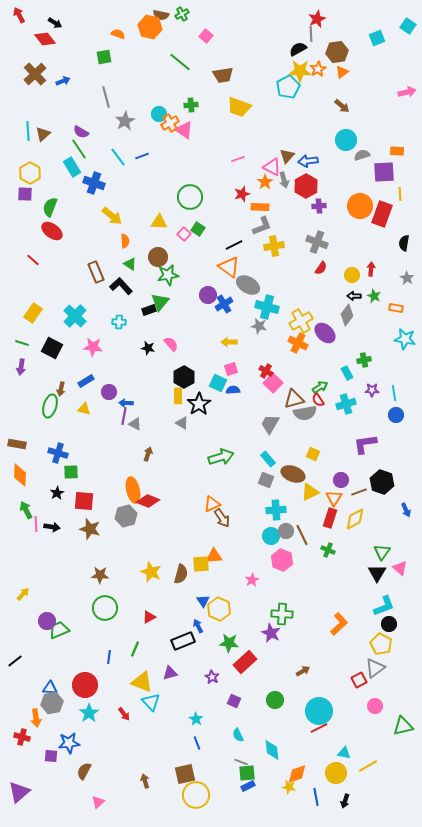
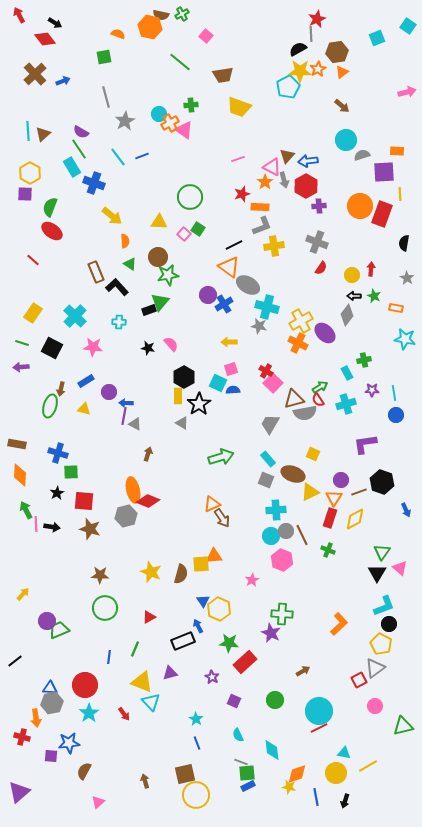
black L-shape at (121, 286): moved 4 px left, 1 px down
purple arrow at (21, 367): rotated 77 degrees clockwise
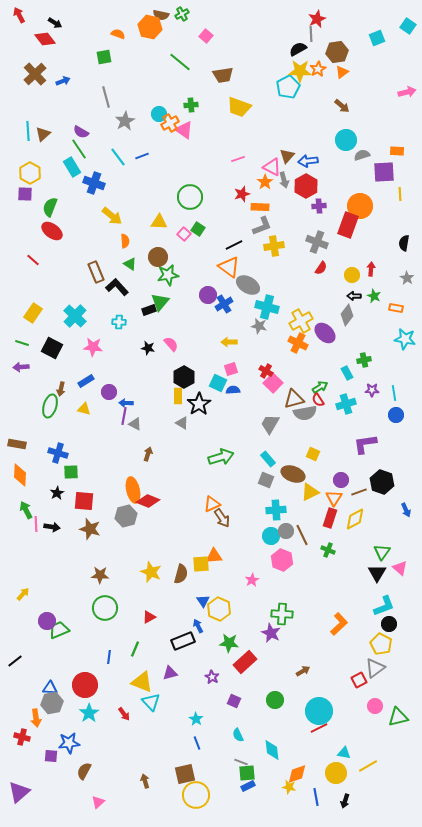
red rectangle at (382, 214): moved 34 px left, 11 px down
green triangle at (403, 726): moved 5 px left, 9 px up
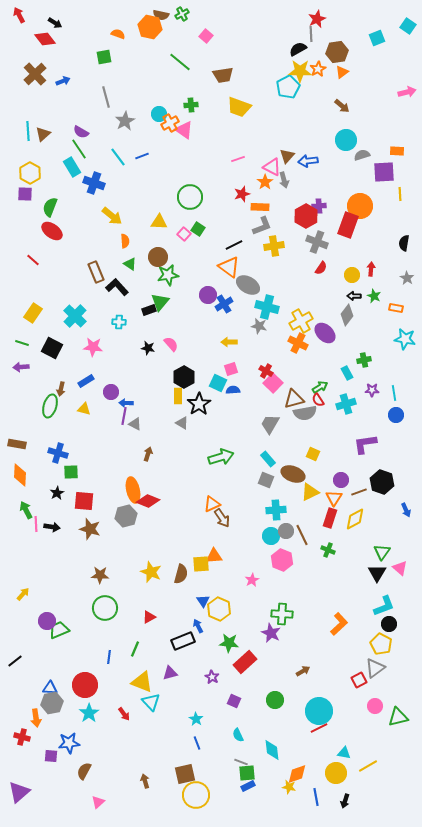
red hexagon at (306, 186): moved 30 px down
purple circle at (109, 392): moved 2 px right
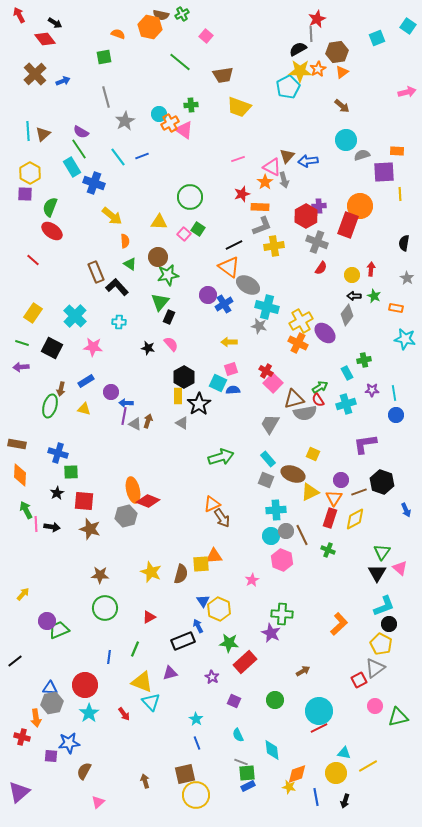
black rectangle at (149, 310): moved 20 px right, 7 px down; rotated 48 degrees counterclockwise
brown arrow at (148, 454): moved 33 px up
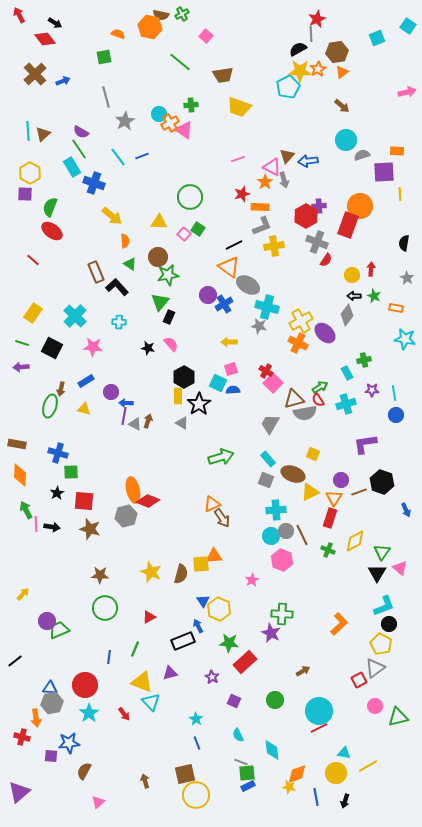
red semicircle at (321, 268): moved 5 px right, 8 px up
yellow diamond at (355, 519): moved 22 px down
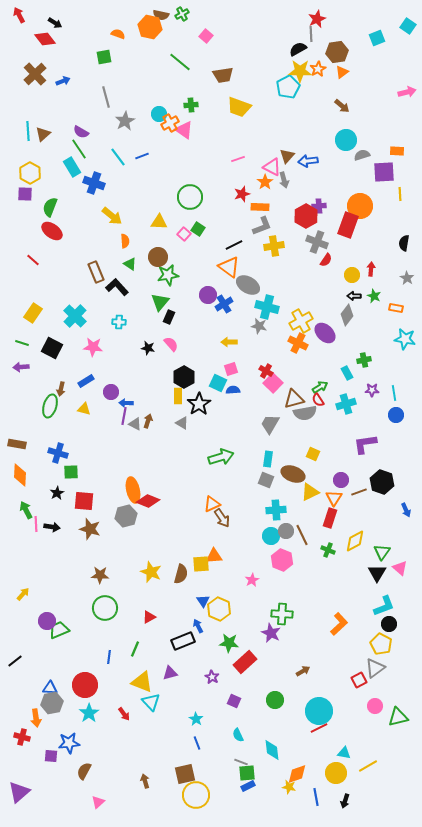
cyan rectangle at (268, 459): rotated 49 degrees clockwise
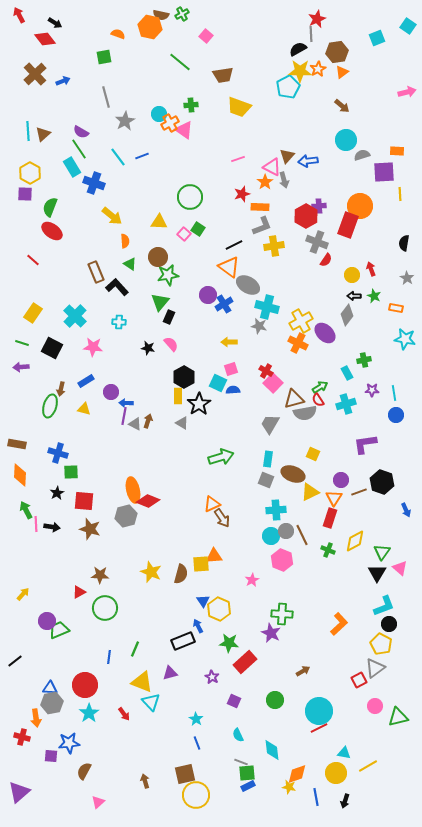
red arrow at (371, 269): rotated 24 degrees counterclockwise
red triangle at (149, 617): moved 70 px left, 25 px up
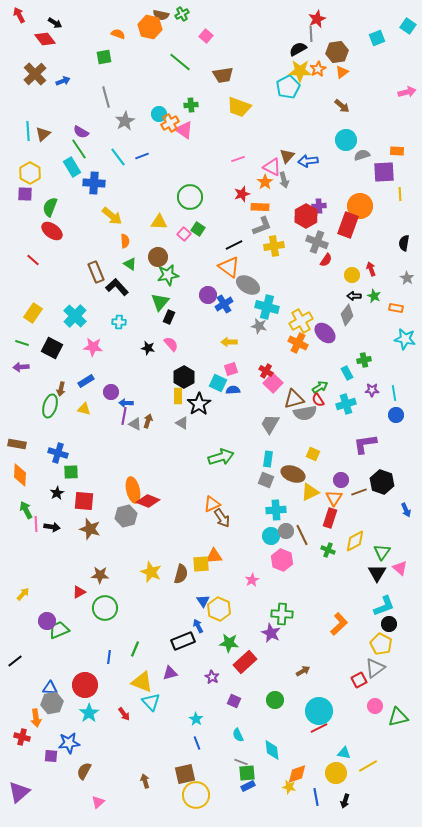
blue cross at (94, 183): rotated 15 degrees counterclockwise
